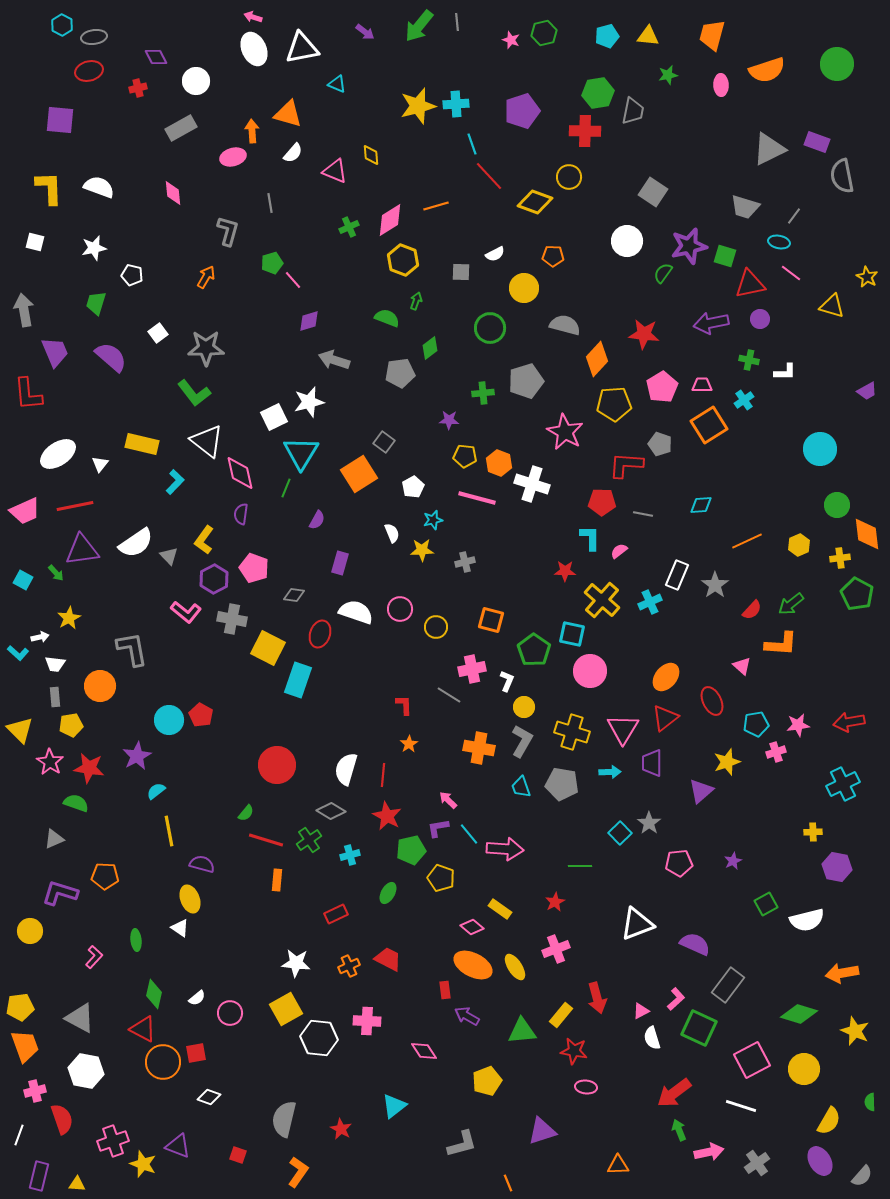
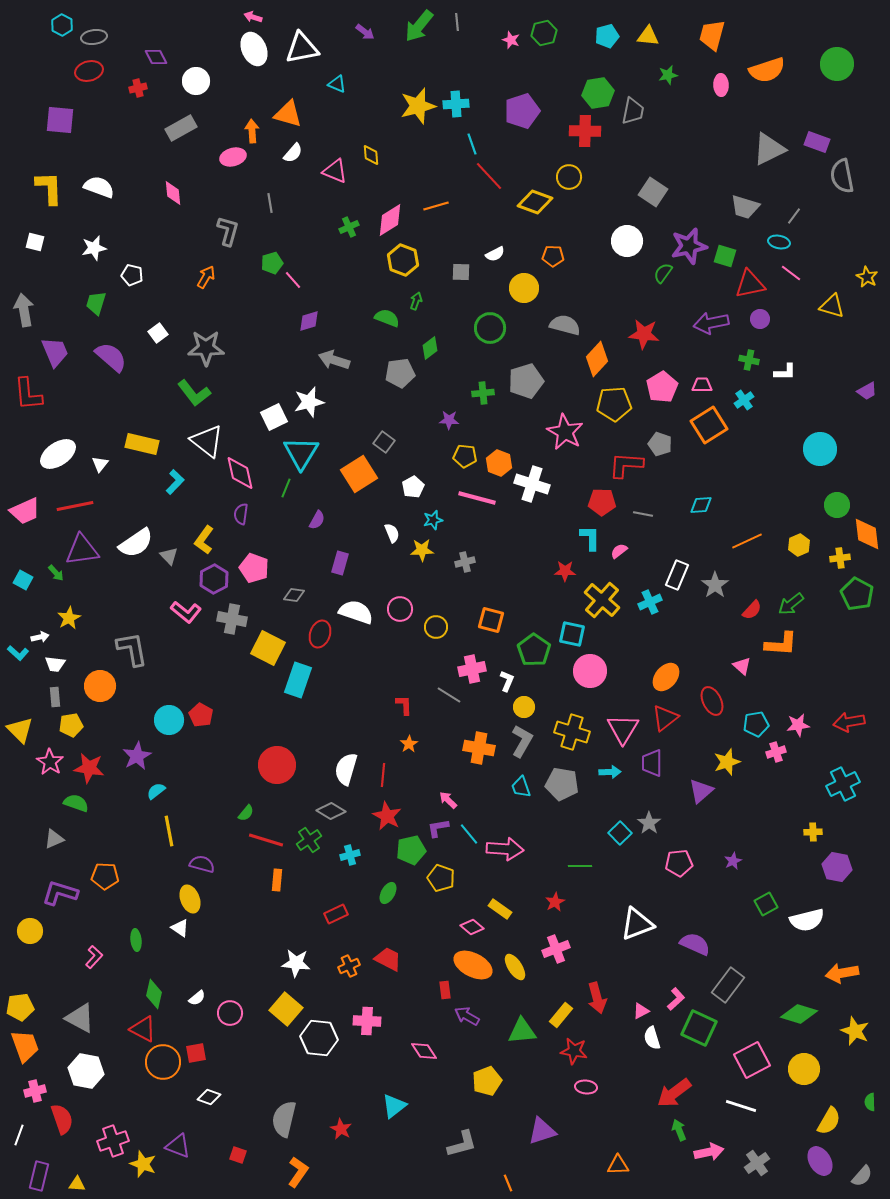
yellow square at (286, 1009): rotated 20 degrees counterclockwise
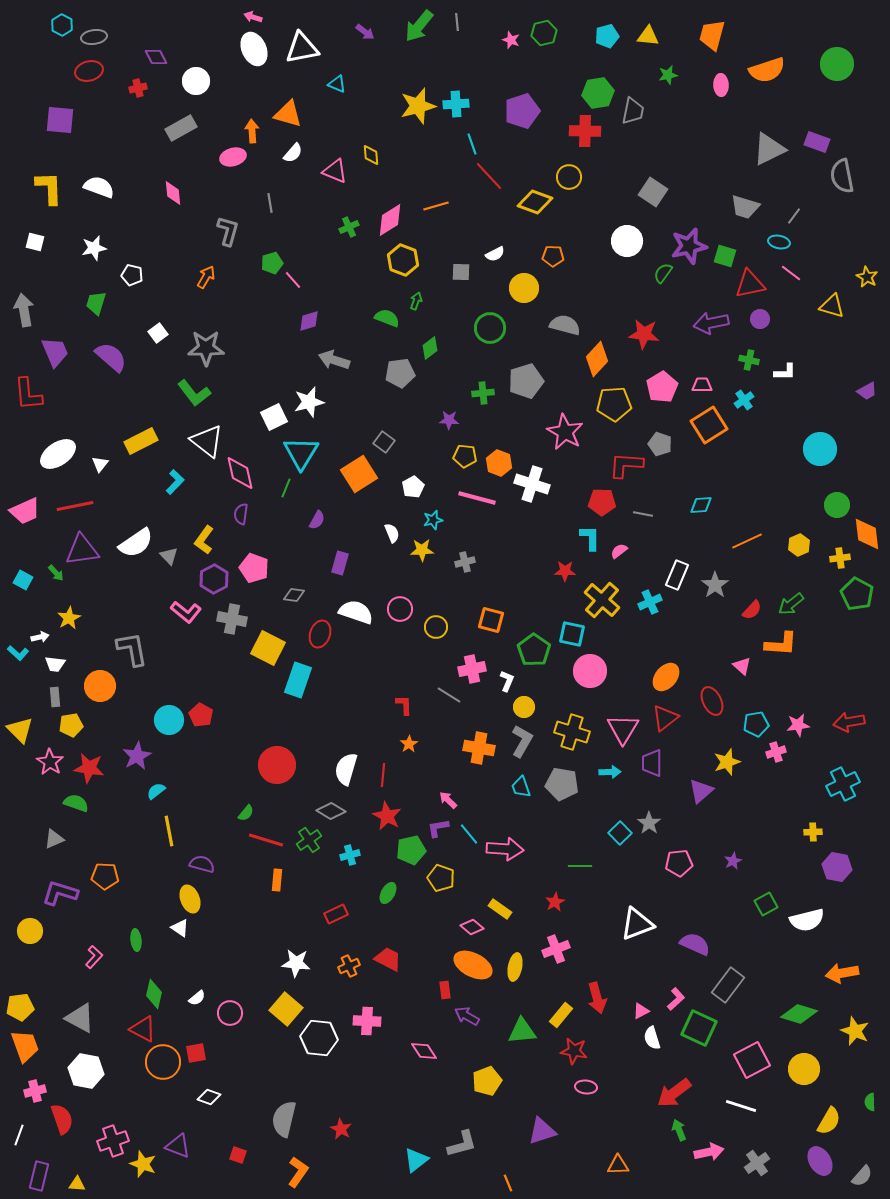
yellow rectangle at (142, 444): moved 1 px left, 3 px up; rotated 40 degrees counterclockwise
yellow ellipse at (515, 967): rotated 44 degrees clockwise
cyan triangle at (394, 1106): moved 22 px right, 54 px down
